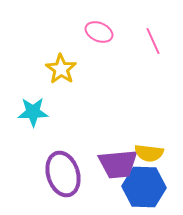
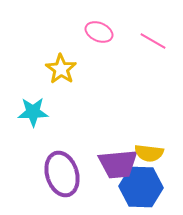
pink line: rotated 36 degrees counterclockwise
purple ellipse: moved 1 px left
blue hexagon: moved 3 px left
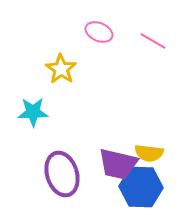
purple trapezoid: rotated 18 degrees clockwise
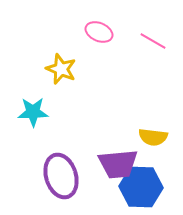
yellow star: rotated 12 degrees counterclockwise
yellow semicircle: moved 4 px right, 16 px up
purple trapezoid: rotated 18 degrees counterclockwise
purple ellipse: moved 1 px left, 2 px down
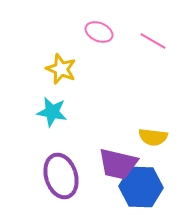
cyan star: moved 19 px right; rotated 12 degrees clockwise
purple trapezoid: rotated 18 degrees clockwise
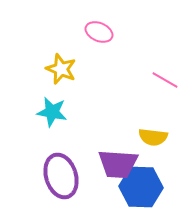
pink line: moved 12 px right, 39 px down
purple trapezoid: rotated 9 degrees counterclockwise
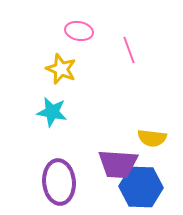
pink ellipse: moved 20 px left, 1 px up; rotated 12 degrees counterclockwise
pink line: moved 36 px left, 30 px up; rotated 40 degrees clockwise
yellow semicircle: moved 1 px left, 1 px down
purple ellipse: moved 2 px left, 6 px down; rotated 12 degrees clockwise
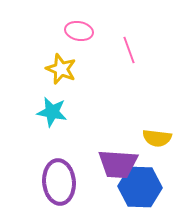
yellow semicircle: moved 5 px right
blue hexagon: moved 1 px left
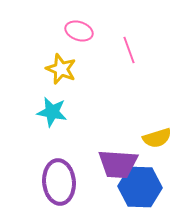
pink ellipse: rotated 8 degrees clockwise
yellow semicircle: rotated 24 degrees counterclockwise
